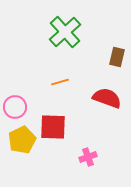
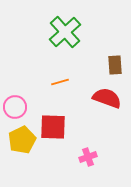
brown rectangle: moved 2 px left, 8 px down; rotated 18 degrees counterclockwise
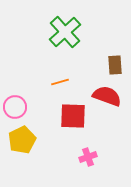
red semicircle: moved 2 px up
red square: moved 20 px right, 11 px up
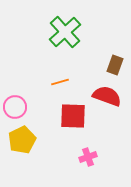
brown rectangle: rotated 24 degrees clockwise
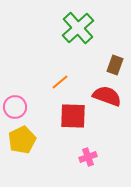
green cross: moved 13 px right, 4 px up
orange line: rotated 24 degrees counterclockwise
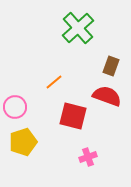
brown rectangle: moved 4 px left, 1 px down
orange line: moved 6 px left
red square: rotated 12 degrees clockwise
yellow pentagon: moved 1 px right, 2 px down; rotated 8 degrees clockwise
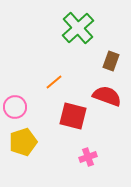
brown rectangle: moved 5 px up
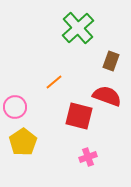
red square: moved 6 px right
yellow pentagon: rotated 16 degrees counterclockwise
